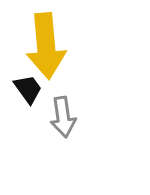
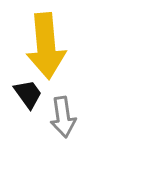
black trapezoid: moved 5 px down
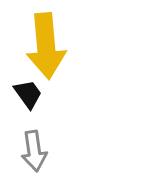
gray arrow: moved 29 px left, 34 px down
